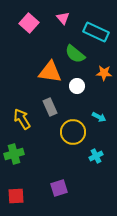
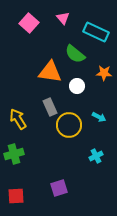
yellow arrow: moved 4 px left
yellow circle: moved 4 px left, 7 px up
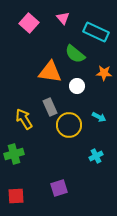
yellow arrow: moved 6 px right
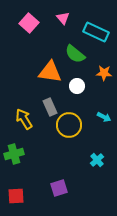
cyan arrow: moved 5 px right
cyan cross: moved 1 px right, 4 px down; rotated 16 degrees counterclockwise
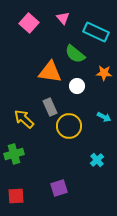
yellow arrow: rotated 15 degrees counterclockwise
yellow circle: moved 1 px down
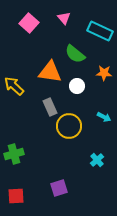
pink triangle: moved 1 px right
cyan rectangle: moved 4 px right, 1 px up
yellow arrow: moved 10 px left, 33 px up
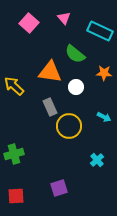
white circle: moved 1 px left, 1 px down
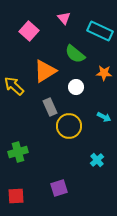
pink square: moved 8 px down
orange triangle: moved 5 px left, 1 px up; rotated 40 degrees counterclockwise
green cross: moved 4 px right, 2 px up
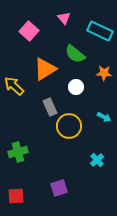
orange triangle: moved 2 px up
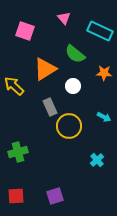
pink square: moved 4 px left; rotated 24 degrees counterclockwise
white circle: moved 3 px left, 1 px up
purple square: moved 4 px left, 8 px down
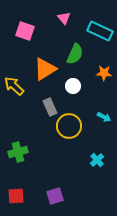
green semicircle: rotated 105 degrees counterclockwise
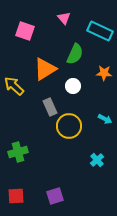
cyan arrow: moved 1 px right, 2 px down
